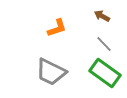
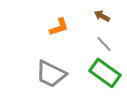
orange L-shape: moved 2 px right, 1 px up
gray trapezoid: moved 2 px down
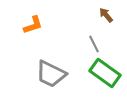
brown arrow: moved 4 px right, 1 px up; rotated 21 degrees clockwise
orange L-shape: moved 26 px left, 2 px up
gray line: moved 10 px left; rotated 18 degrees clockwise
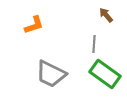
orange L-shape: moved 1 px right
gray line: rotated 30 degrees clockwise
green rectangle: moved 1 px down
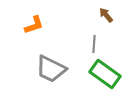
gray trapezoid: moved 5 px up
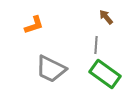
brown arrow: moved 2 px down
gray line: moved 2 px right, 1 px down
